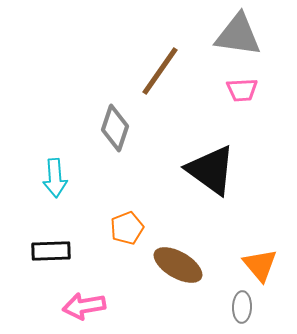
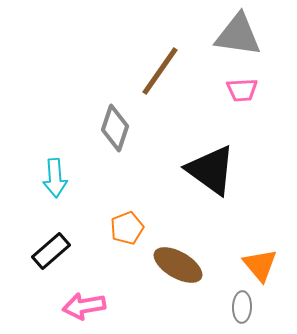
black rectangle: rotated 39 degrees counterclockwise
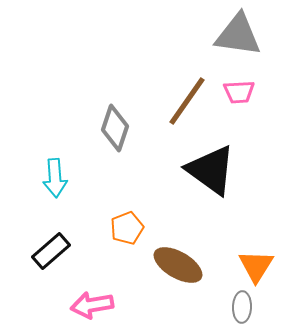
brown line: moved 27 px right, 30 px down
pink trapezoid: moved 3 px left, 2 px down
orange triangle: moved 4 px left, 1 px down; rotated 12 degrees clockwise
pink arrow: moved 8 px right, 1 px up
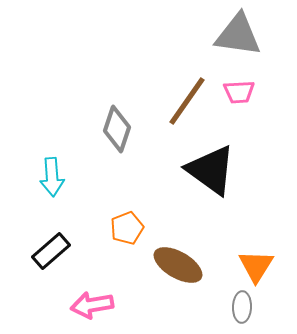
gray diamond: moved 2 px right, 1 px down
cyan arrow: moved 3 px left, 1 px up
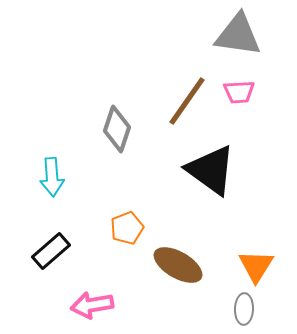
gray ellipse: moved 2 px right, 2 px down
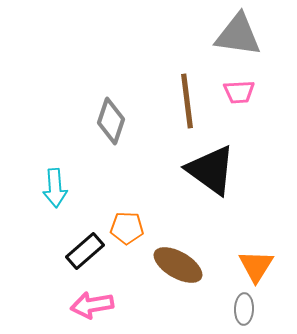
brown line: rotated 42 degrees counterclockwise
gray diamond: moved 6 px left, 8 px up
cyan arrow: moved 3 px right, 11 px down
orange pentagon: rotated 24 degrees clockwise
black rectangle: moved 34 px right
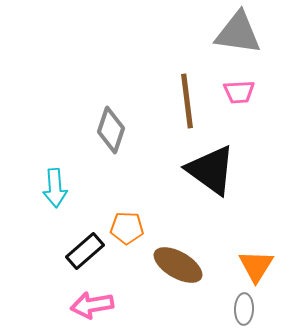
gray triangle: moved 2 px up
gray diamond: moved 9 px down
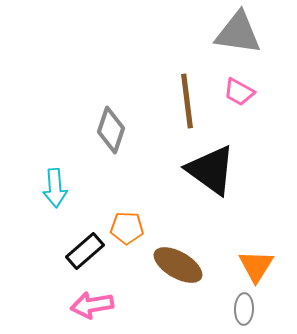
pink trapezoid: rotated 32 degrees clockwise
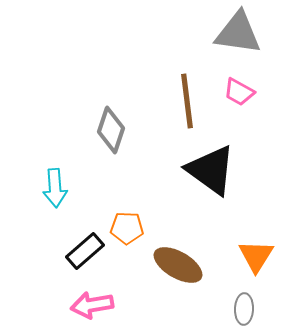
orange triangle: moved 10 px up
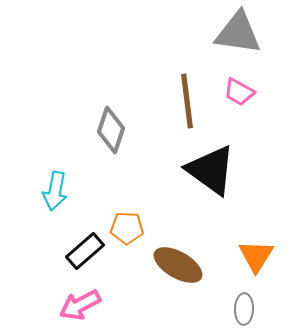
cyan arrow: moved 3 px down; rotated 15 degrees clockwise
pink arrow: moved 12 px left; rotated 18 degrees counterclockwise
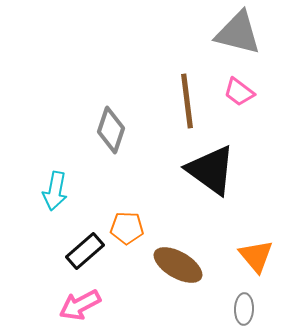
gray triangle: rotated 6 degrees clockwise
pink trapezoid: rotated 8 degrees clockwise
orange triangle: rotated 12 degrees counterclockwise
